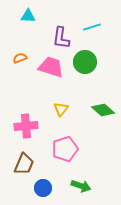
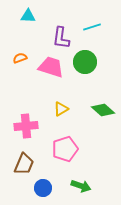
yellow triangle: rotated 21 degrees clockwise
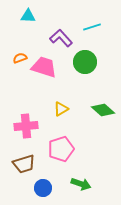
purple L-shape: rotated 130 degrees clockwise
pink trapezoid: moved 7 px left
pink pentagon: moved 4 px left
brown trapezoid: rotated 50 degrees clockwise
green arrow: moved 2 px up
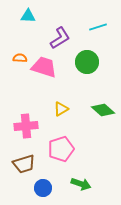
cyan line: moved 6 px right
purple L-shape: moved 1 px left; rotated 100 degrees clockwise
orange semicircle: rotated 24 degrees clockwise
green circle: moved 2 px right
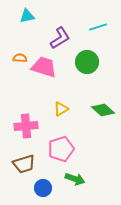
cyan triangle: moved 1 px left; rotated 14 degrees counterclockwise
green arrow: moved 6 px left, 5 px up
